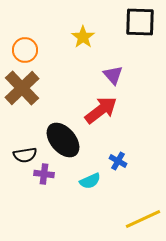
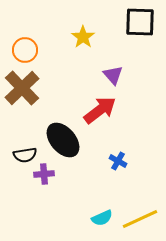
red arrow: moved 1 px left
purple cross: rotated 12 degrees counterclockwise
cyan semicircle: moved 12 px right, 37 px down
yellow line: moved 3 px left
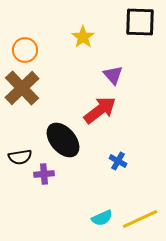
black semicircle: moved 5 px left, 2 px down
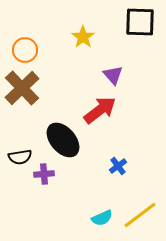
blue cross: moved 5 px down; rotated 24 degrees clockwise
yellow line: moved 4 px up; rotated 12 degrees counterclockwise
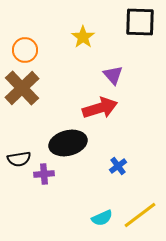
red arrow: moved 2 px up; rotated 20 degrees clockwise
black ellipse: moved 5 px right, 3 px down; rotated 63 degrees counterclockwise
black semicircle: moved 1 px left, 2 px down
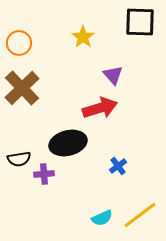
orange circle: moved 6 px left, 7 px up
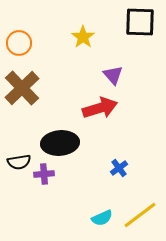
black ellipse: moved 8 px left; rotated 9 degrees clockwise
black semicircle: moved 3 px down
blue cross: moved 1 px right, 2 px down
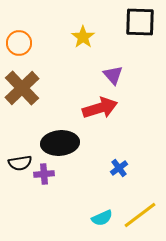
black semicircle: moved 1 px right, 1 px down
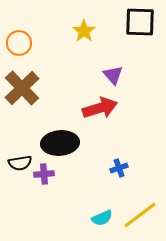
yellow star: moved 1 px right, 6 px up
blue cross: rotated 18 degrees clockwise
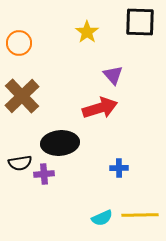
yellow star: moved 3 px right, 1 px down
brown cross: moved 8 px down
blue cross: rotated 18 degrees clockwise
yellow line: rotated 36 degrees clockwise
